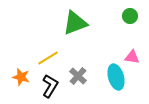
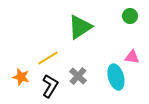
green triangle: moved 5 px right, 4 px down; rotated 12 degrees counterclockwise
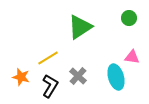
green circle: moved 1 px left, 2 px down
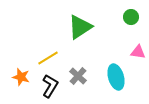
green circle: moved 2 px right, 1 px up
pink triangle: moved 6 px right, 5 px up
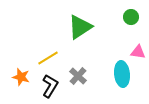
cyan ellipse: moved 6 px right, 3 px up; rotated 10 degrees clockwise
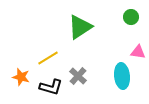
cyan ellipse: moved 2 px down
black L-shape: moved 1 px right, 1 px down; rotated 75 degrees clockwise
